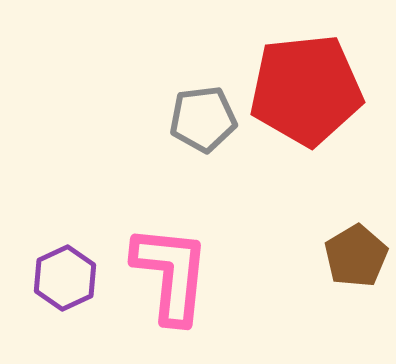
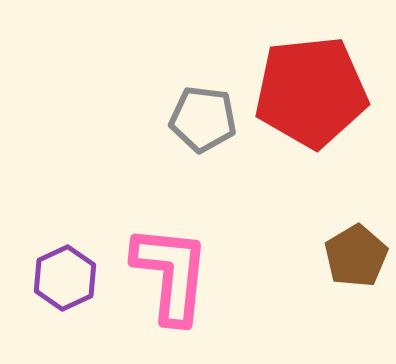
red pentagon: moved 5 px right, 2 px down
gray pentagon: rotated 14 degrees clockwise
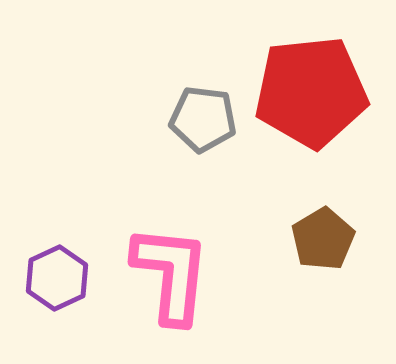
brown pentagon: moved 33 px left, 17 px up
purple hexagon: moved 8 px left
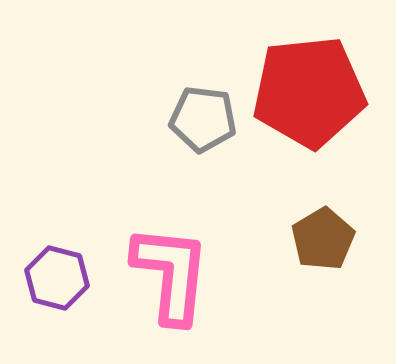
red pentagon: moved 2 px left
purple hexagon: rotated 20 degrees counterclockwise
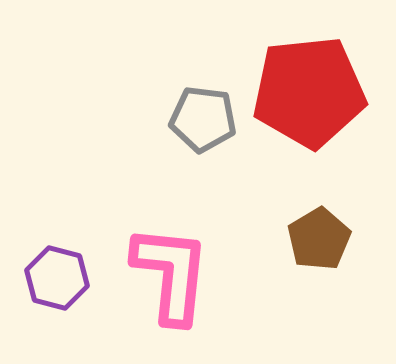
brown pentagon: moved 4 px left
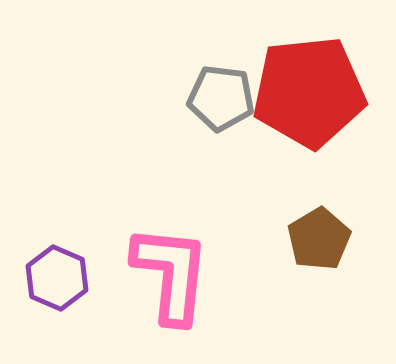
gray pentagon: moved 18 px right, 21 px up
purple hexagon: rotated 8 degrees clockwise
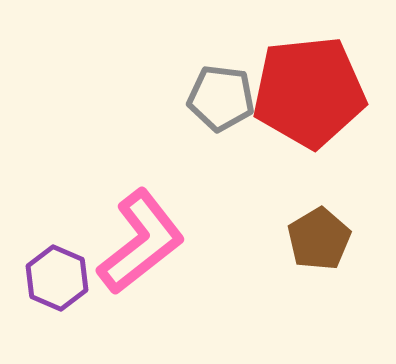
pink L-shape: moved 30 px left, 32 px up; rotated 46 degrees clockwise
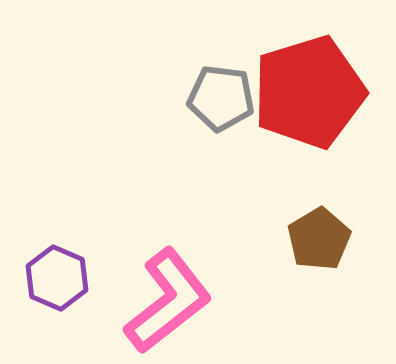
red pentagon: rotated 11 degrees counterclockwise
pink L-shape: moved 27 px right, 59 px down
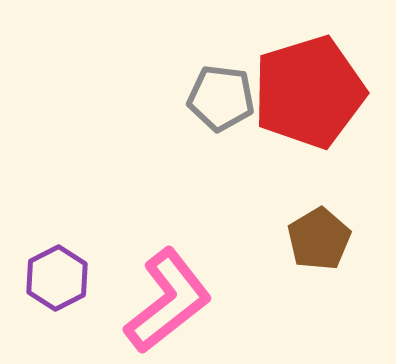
purple hexagon: rotated 10 degrees clockwise
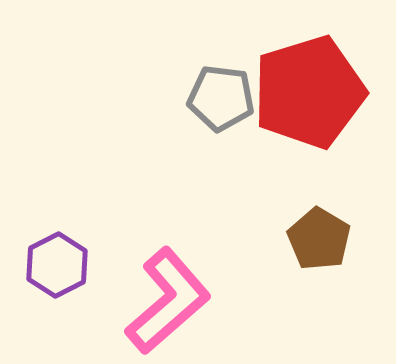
brown pentagon: rotated 10 degrees counterclockwise
purple hexagon: moved 13 px up
pink L-shape: rotated 3 degrees counterclockwise
